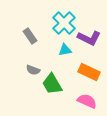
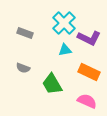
gray rectangle: moved 5 px left, 3 px up; rotated 35 degrees counterclockwise
gray semicircle: moved 10 px left, 2 px up
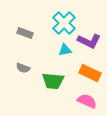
purple L-shape: moved 3 px down
orange rectangle: moved 1 px right, 1 px down
green trapezoid: moved 1 px right, 3 px up; rotated 55 degrees counterclockwise
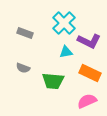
cyan triangle: moved 1 px right, 2 px down
pink semicircle: rotated 48 degrees counterclockwise
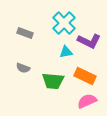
orange rectangle: moved 5 px left, 3 px down
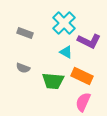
cyan triangle: rotated 40 degrees clockwise
orange rectangle: moved 3 px left
pink semicircle: moved 4 px left, 1 px down; rotated 42 degrees counterclockwise
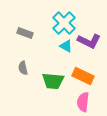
cyan triangle: moved 6 px up
gray semicircle: rotated 56 degrees clockwise
orange rectangle: moved 1 px right
pink semicircle: rotated 18 degrees counterclockwise
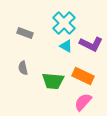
purple L-shape: moved 2 px right, 3 px down
pink semicircle: rotated 36 degrees clockwise
